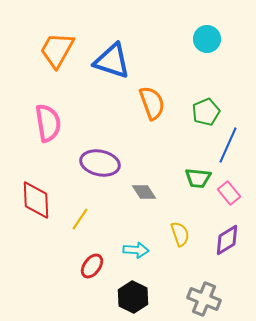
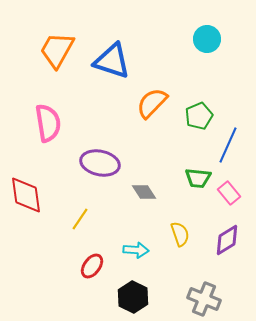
orange semicircle: rotated 116 degrees counterclockwise
green pentagon: moved 7 px left, 4 px down
red diamond: moved 10 px left, 5 px up; rotated 6 degrees counterclockwise
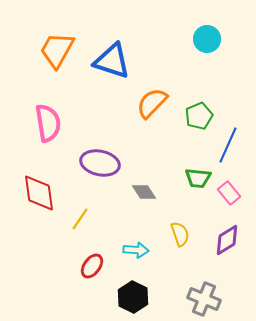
red diamond: moved 13 px right, 2 px up
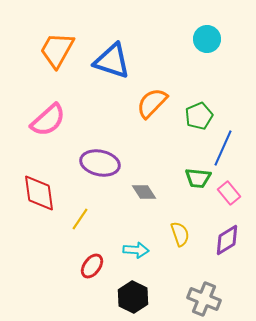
pink semicircle: moved 3 px up; rotated 57 degrees clockwise
blue line: moved 5 px left, 3 px down
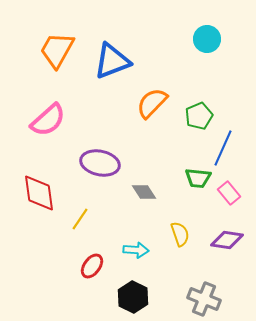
blue triangle: rotated 39 degrees counterclockwise
purple diamond: rotated 40 degrees clockwise
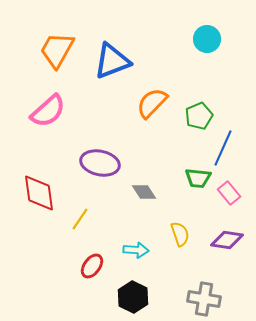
pink semicircle: moved 9 px up
gray cross: rotated 12 degrees counterclockwise
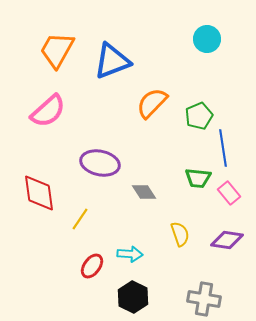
blue line: rotated 33 degrees counterclockwise
cyan arrow: moved 6 px left, 4 px down
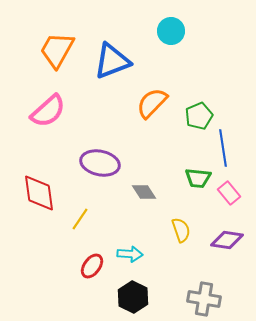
cyan circle: moved 36 px left, 8 px up
yellow semicircle: moved 1 px right, 4 px up
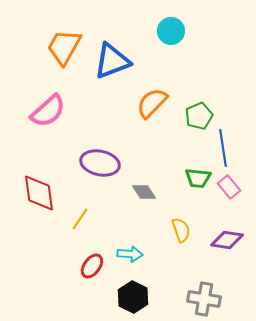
orange trapezoid: moved 7 px right, 3 px up
pink rectangle: moved 6 px up
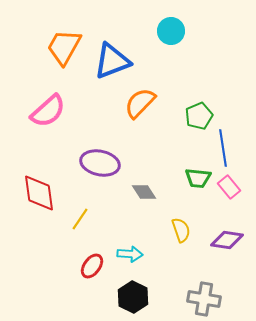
orange semicircle: moved 12 px left
